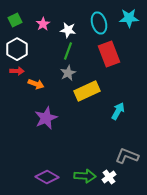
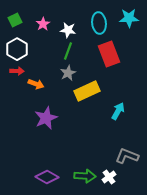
cyan ellipse: rotated 10 degrees clockwise
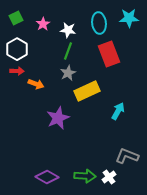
green square: moved 1 px right, 2 px up
purple star: moved 12 px right
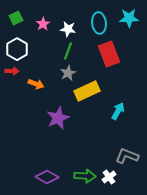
white star: moved 1 px up
red arrow: moved 5 px left
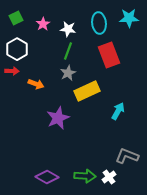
red rectangle: moved 1 px down
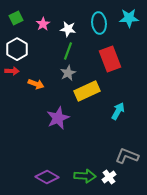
red rectangle: moved 1 px right, 4 px down
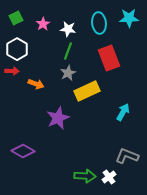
red rectangle: moved 1 px left, 1 px up
cyan arrow: moved 5 px right, 1 px down
purple diamond: moved 24 px left, 26 px up
